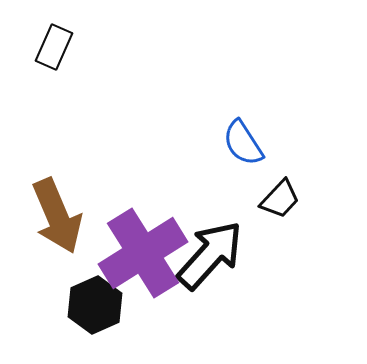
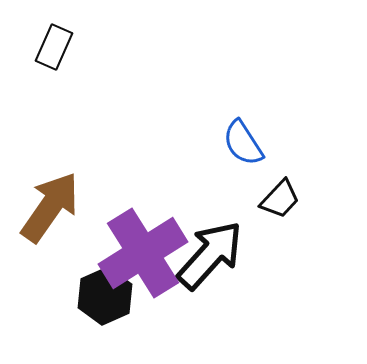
brown arrow: moved 7 px left, 9 px up; rotated 122 degrees counterclockwise
black hexagon: moved 10 px right, 9 px up
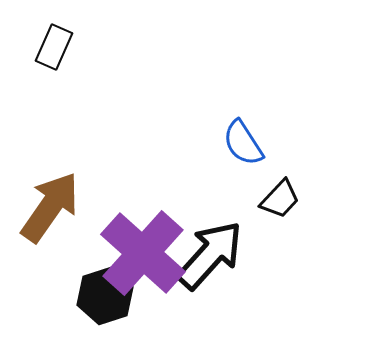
purple cross: rotated 16 degrees counterclockwise
black hexagon: rotated 6 degrees clockwise
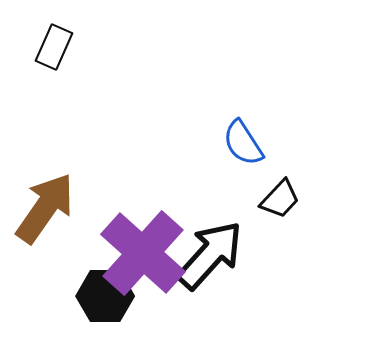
brown arrow: moved 5 px left, 1 px down
black hexagon: rotated 18 degrees clockwise
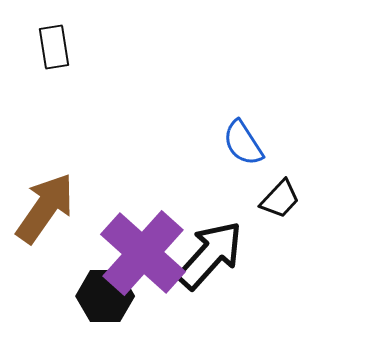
black rectangle: rotated 33 degrees counterclockwise
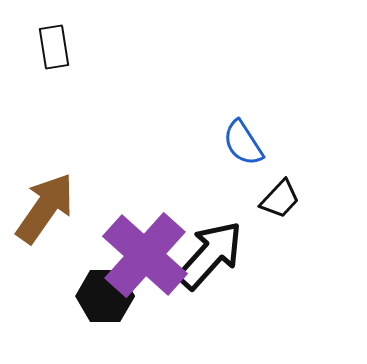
purple cross: moved 2 px right, 2 px down
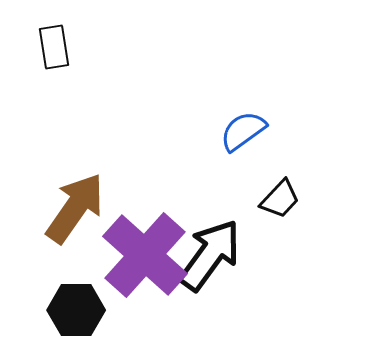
blue semicircle: moved 12 px up; rotated 87 degrees clockwise
brown arrow: moved 30 px right
black arrow: rotated 6 degrees counterclockwise
black hexagon: moved 29 px left, 14 px down
